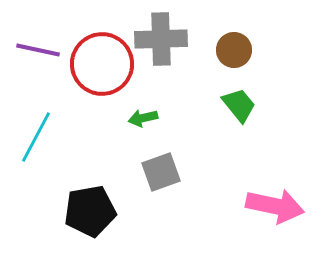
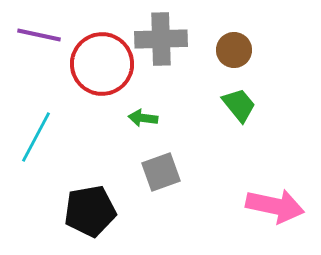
purple line: moved 1 px right, 15 px up
green arrow: rotated 20 degrees clockwise
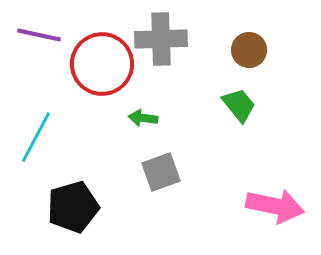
brown circle: moved 15 px right
black pentagon: moved 17 px left, 4 px up; rotated 6 degrees counterclockwise
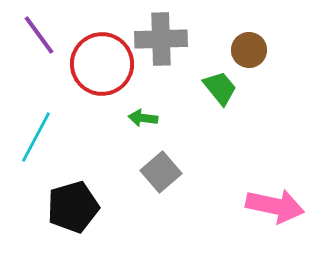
purple line: rotated 42 degrees clockwise
green trapezoid: moved 19 px left, 17 px up
gray square: rotated 21 degrees counterclockwise
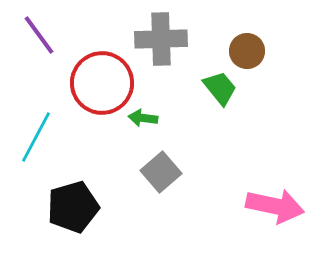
brown circle: moved 2 px left, 1 px down
red circle: moved 19 px down
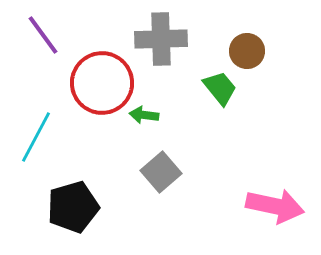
purple line: moved 4 px right
green arrow: moved 1 px right, 3 px up
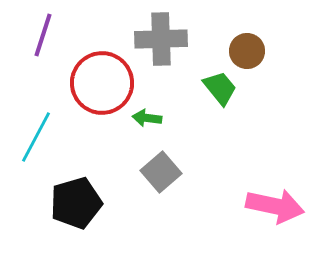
purple line: rotated 54 degrees clockwise
green arrow: moved 3 px right, 3 px down
black pentagon: moved 3 px right, 4 px up
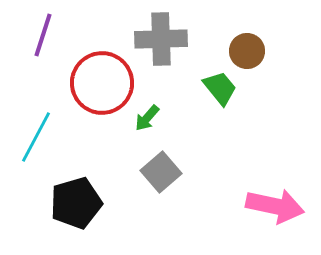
green arrow: rotated 56 degrees counterclockwise
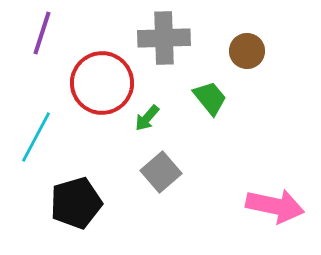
purple line: moved 1 px left, 2 px up
gray cross: moved 3 px right, 1 px up
green trapezoid: moved 10 px left, 10 px down
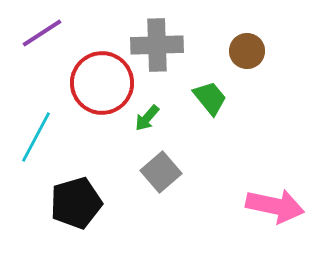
purple line: rotated 39 degrees clockwise
gray cross: moved 7 px left, 7 px down
